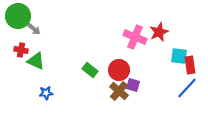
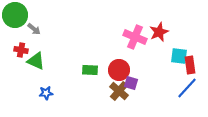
green circle: moved 3 px left, 1 px up
green rectangle: rotated 35 degrees counterclockwise
purple square: moved 2 px left, 2 px up
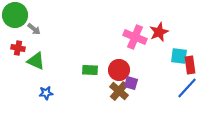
red cross: moved 3 px left, 2 px up
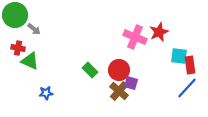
green triangle: moved 6 px left
green rectangle: rotated 42 degrees clockwise
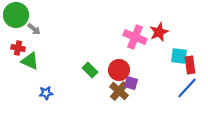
green circle: moved 1 px right
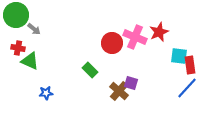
red circle: moved 7 px left, 27 px up
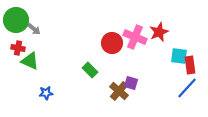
green circle: moved 5 px down
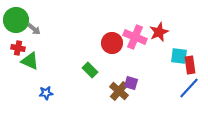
blue line: moved 2 px right
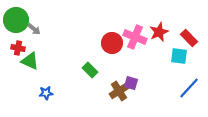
red rectangle: moved 1 px left, 27 px up; rotated 36 degrees counterclockwise
brown cross: rotated 18 degrees clockwise
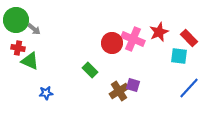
pink cross: moved 2 px left, 2 px down
purple square: moved 2 px right, 2 px down
